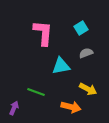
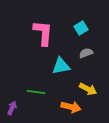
green line: rotated 12 degrees counterclockwise
purple arrow: moved 2 px left
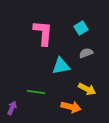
yellow arrow: moved 1 px left
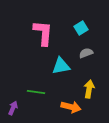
yellow arrow: moved 2 px right; rotated 108 degrees counterclockwise
purple arrow: moved 1 px right
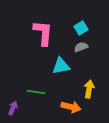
gray semicircle: moved 5 px left, 6 px up
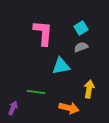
orange arrow: moved 2 px left, 1 px down
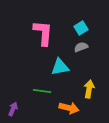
cyan triangle: moved 1 px left, 1 px down
green line: moved 6 px right, 1 px up
purple arrow: moved 1 px down
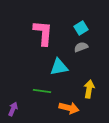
cyan triangle: moved 1 px left
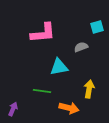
cyan square: moved 16 px right, 1 px up; rotated 16 degrees clockwise
pink L-shape: rotated 80 degrees clockwise
